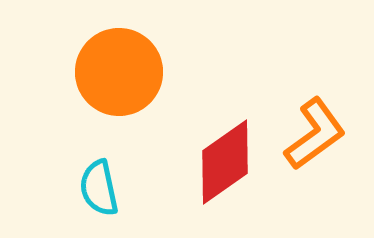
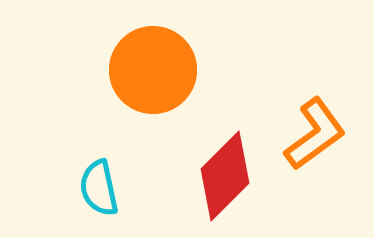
orange circle: moved 34 px right, 2 px up
red diamond: moved 14 px down; rotated 10 degrees counterclockwise
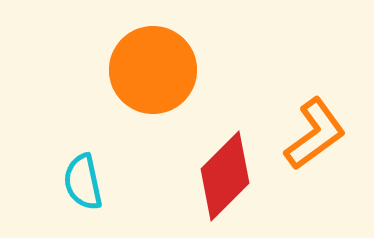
cyan semicircle: moved 16 px left, 6 px up
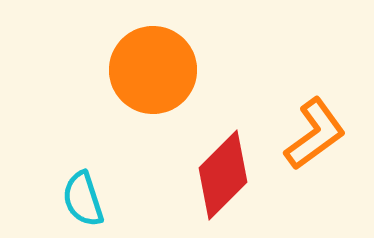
red diamond: moved 2 px left, 1 px up
cyan semicircle: moved 17 px down; rotated 6 degrees counterclockwise
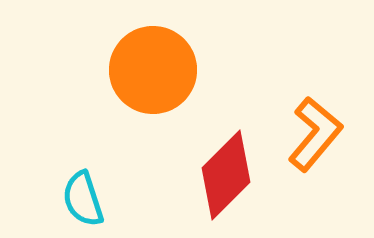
orange L-shape: rotated 14 degrees counterclockwise
red diamond: moved 3 px right
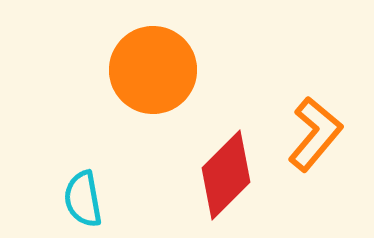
cyan semicircle: rotated 8 degrees clockwise
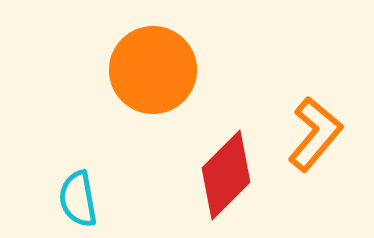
cyan semicircle: moved 5 px left
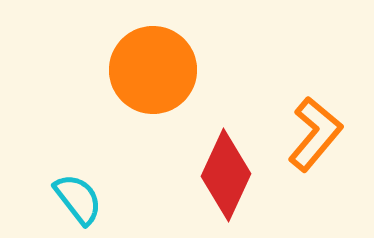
red diamond: rotated 20 degrees counterclockwise
cyan semicircle: rotated 152 degrees clockwise
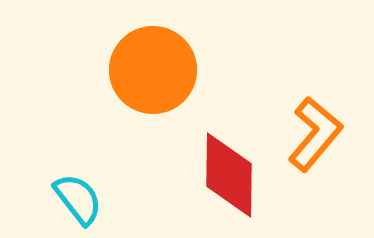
red diamond: moved 3 px right; rotated 24 degrees counterclockwise
